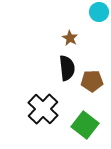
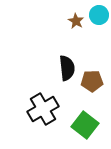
cyan circle: moved 3 px down
brown star: moved 6 px right, 17 px up
black cross: rotated 16 degrees clockwise
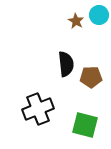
black semicircle: moved 1 px left, 4 px up
brown pentagon: moved 1 px left, 4 px up
black cross: moved 5 px left; rotated 8 degrees clockwise
green square: rotated 24 degrees counterclockwise
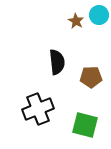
black semicircle: moved 9 px left, 2 px up
